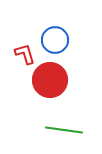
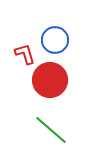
green line: moved 13 px left; rotated 33 degrees clockwise
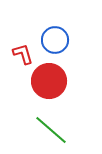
red L-shape: moved 2 px left
red circle: moved 1 px left, 1 px down
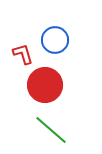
red circle: moved 4 px left, 4 px down
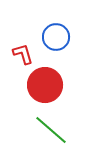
blue circle: moved 1 px right, 3 px up
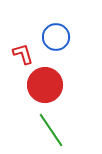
green line: rotated 15 degrees clockwise
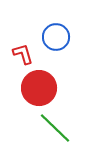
red circle: moved 6 px left, 3 px down
green line: moved 4 px right, 2 px up; rotated 12 degrees counterclockwise
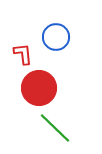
red L-shape: rotated 10 degrees clockwise
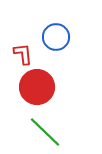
red circle: moved 2 px left, 1 px up
green line: moved 10 px left, 4 px down
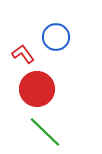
red L-shape: rotated 30 degrees counterclockwise
red circle: moved 2 px down
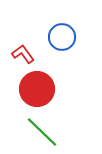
blue circle: moved 6 px right
green line: moved 3 px left
